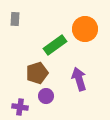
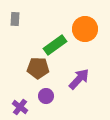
brown pentagon: moved 1 px right, 5 px up; rotated 20 degrees clockwise
purple arrow: rotated 60 degrees clockwise
purple cross: rotated 28 degrees clockwise
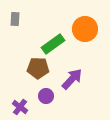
green rectangle: moved 2 px left, 1 px up
purple arrow: moved 7 px left
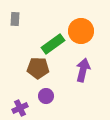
orange circle: moved 4 px left, 2 px down
purple arrow: moved 11 px right, 9 px up; rotated 30 degrees counterclockwise
purple cross: moved 1 px down; rotated 28 degrees clockwise
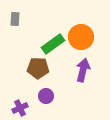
orange circle: moved 6 px down
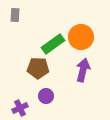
gray rectangle: moved 4 px up
